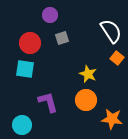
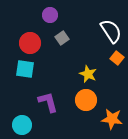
gray square: rotated 16 degrees counterclockwise
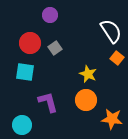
gray square: moved 7 px left, 10 px down
cyan square: moved 3 px down
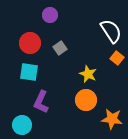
gray square: moved 5 px right
cyan square: moved 4 px right
purple L-shape: moved 7 px left; rotated 140 degrees counterclockwise
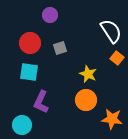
gray square: rotated 16 degrees clockwise
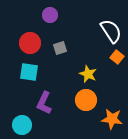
orange square: moved 1 px up
purple L-shape: moved 3 px right, 1 px down
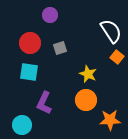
orange star: moved 2 px left, 1 px down; rotated 10 degrees counterclockwise
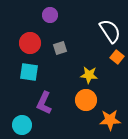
white semicircle: moved 1 px left
yellow star: moved 1 px right, 1 px down; rotated 18 degrees counterclockwise
